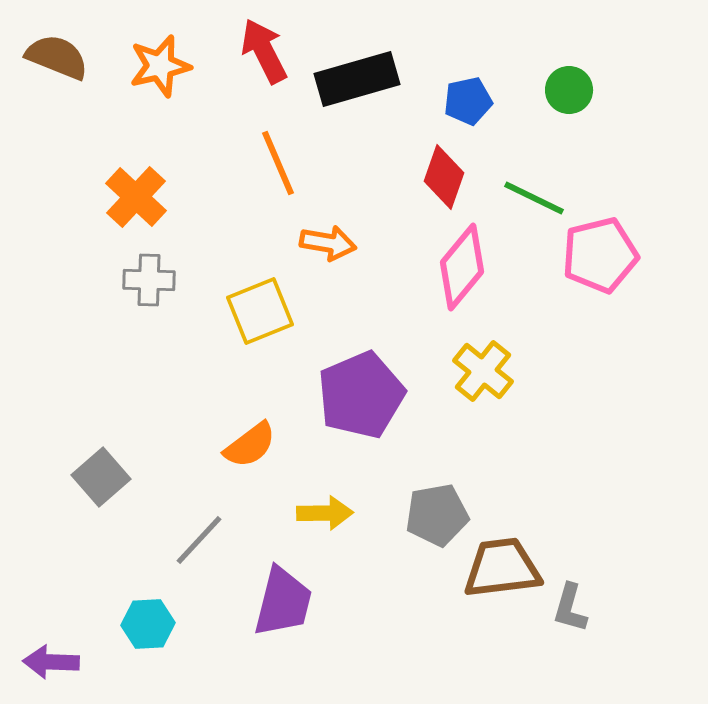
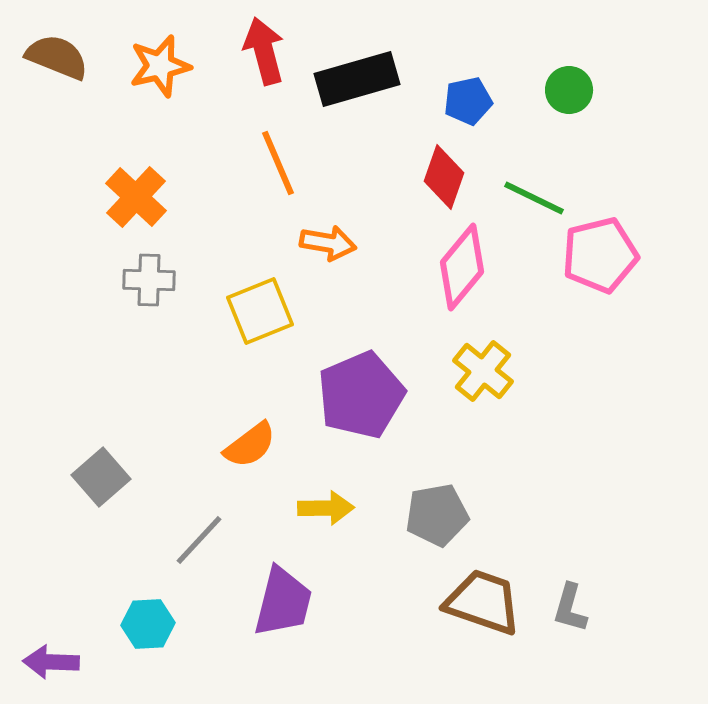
red arrow: rotated 12 degrees clockwise
yellow arrow: moved 1 px right, 5 px up
brown trapezoid: moved 19 px left, 34 px down; rotated 26 degrees clockwise
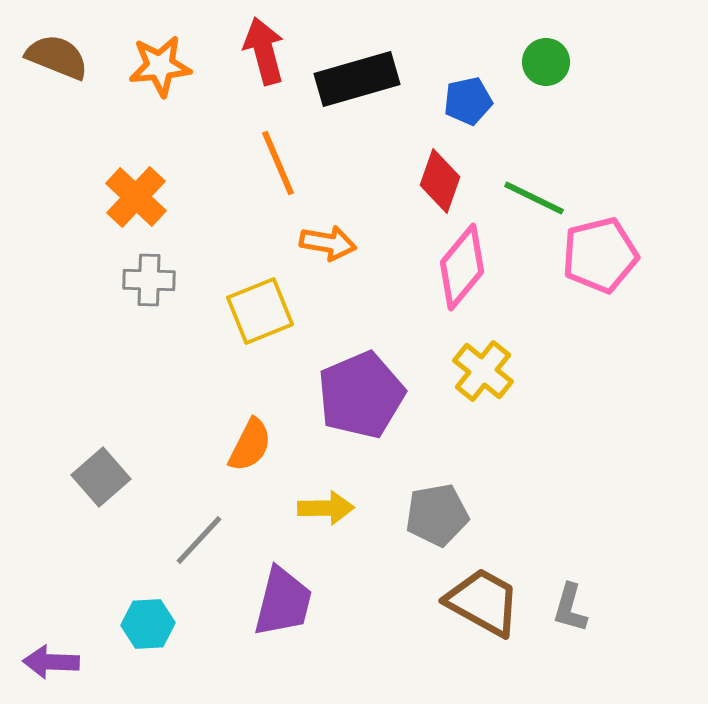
orange star: rotated 8 degrees clockwise
green circle: moved 23 px left, 28 px up
red diamond: moved 4 px left, 4 px down
orange semicircle: rotated 26 degrees counterclockwise
brown trapezoid: rotated 10 degrees clockwise
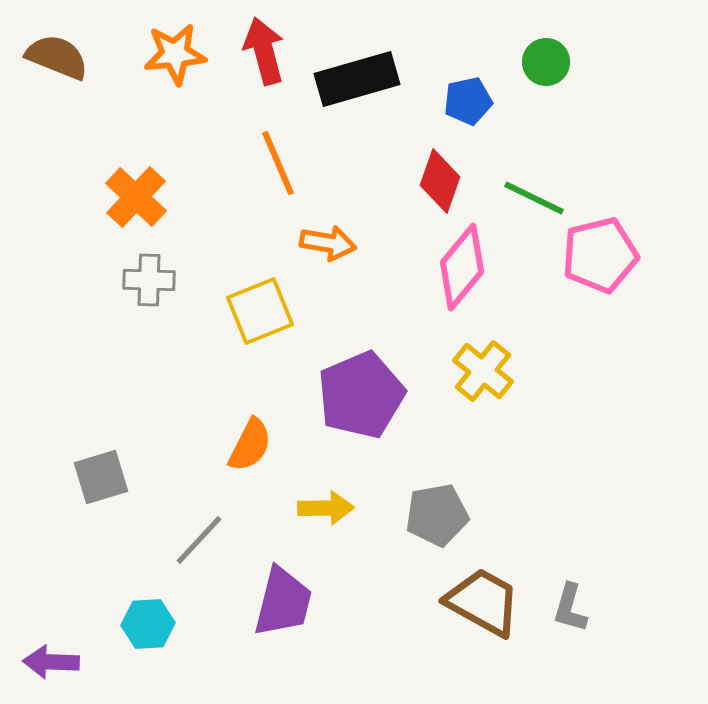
orange star: moved 15 px right, 12 px up
gray square: rotated 24 degrees clockwise
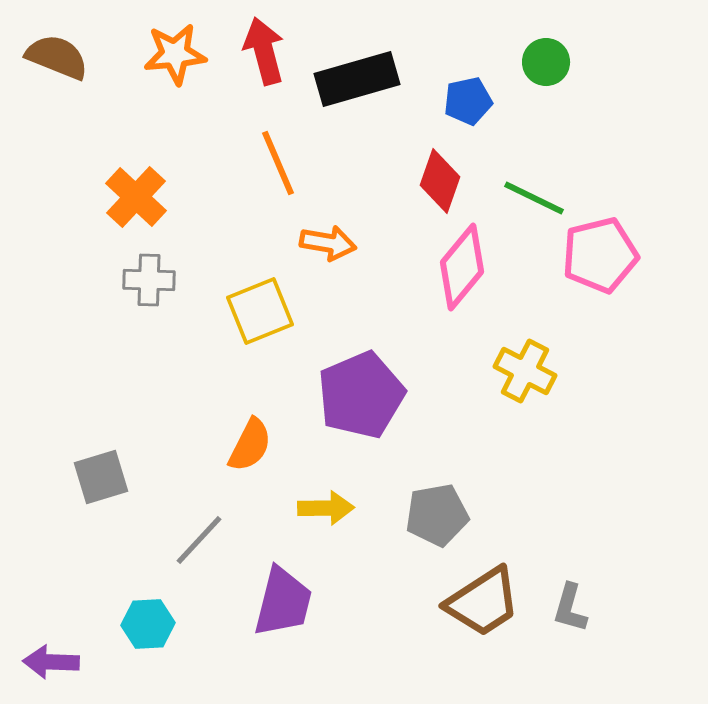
yellow cross: moved 42 px right; rotated 12 degrees counterclockwise
brown trapezoid: rotated 118 degrees clockwise
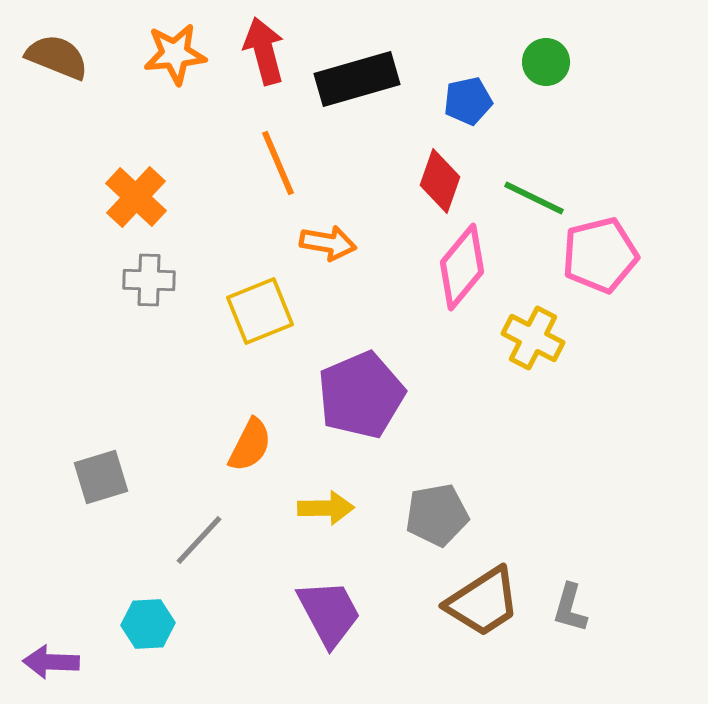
yellow cross: moved 8 px right, 33 px up
purple trapezoid: moved 46 px right, 11 px down; rotated 42 degrees counterclockwise
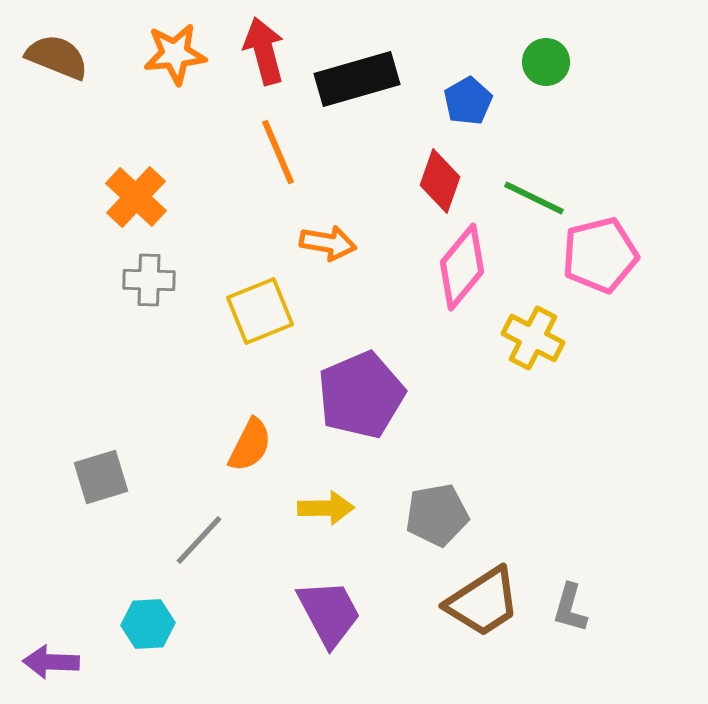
blue pentagon: rotated 18 degrees counterclockwise
orange line: moved 11 px up
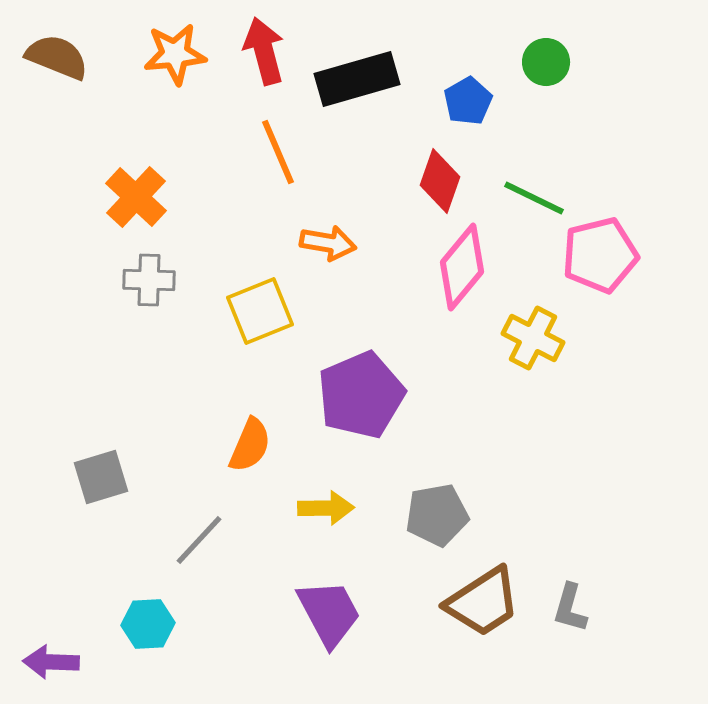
orange semicircle: rotated 4 degrees counterclockwise
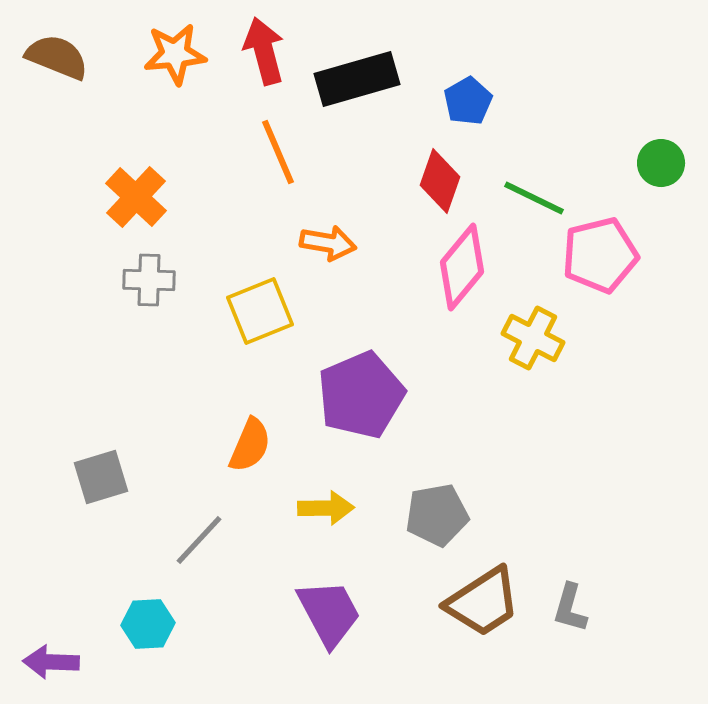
green circle: moved 115 px right, 101 px down
